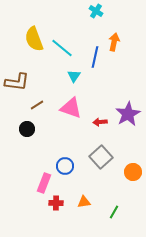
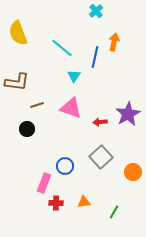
cyan cross: rotated 16 degrees clockwise
yellow semicircle: moved 16 px left, 6 px up
brown line: rotated 16 degrees clockwise
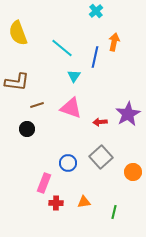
blue circle: moved 3 px right, 3 px up
green line: rotated 16 degrees counterclockwise
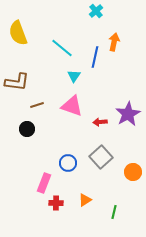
pink triangle: moved 1 px right, 2 px up
orange triangle: moved 1 px right, 2 px up; rotated 24 degrees counterclockwise
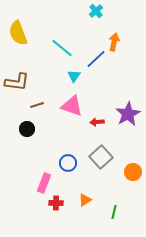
blue line: moved 1 px right, 2 px down; rotated 35 degrees clockwise
red arrow: moved 3 px left
